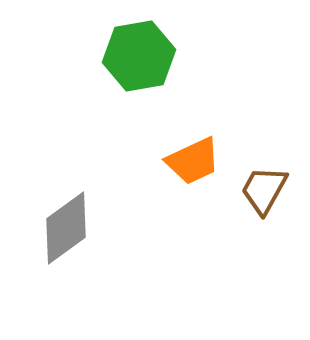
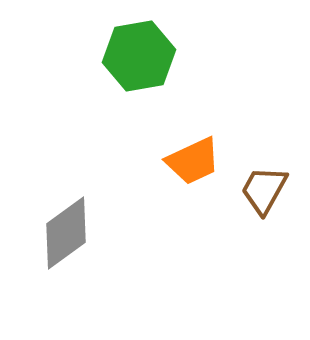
gray diamond: moved 5 px down
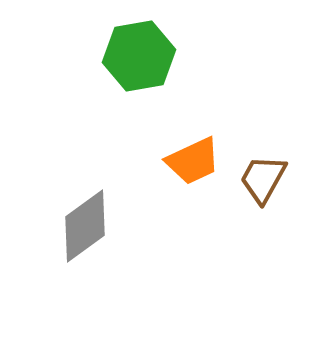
brown trapezoid: moved 1 px left, 11 px up
gray diamond: moved 19 px right, 7 px up
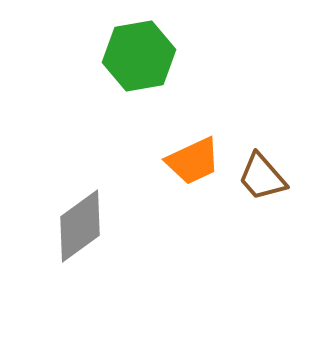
brown trapezoid: moved 1 px left, 2 px up; rotated 70 degrees counterclockwise
gray diamond: moved 5 px left
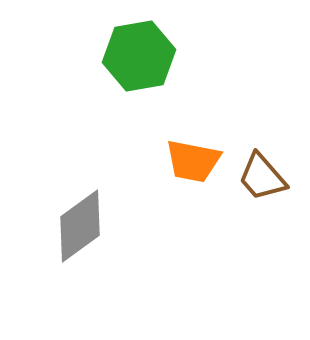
orange trapezoid: rotated 36 degrees clockwise
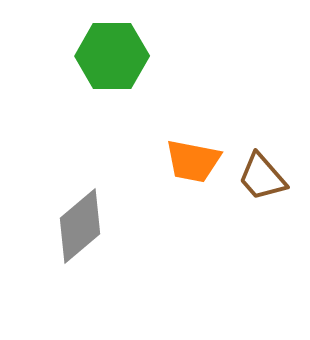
green hexagon: moved 27 px left; rotated 10 degrees clockwise
gray diamond: rotated 4 degrees counterclockwise
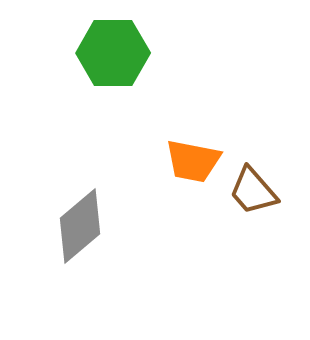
green hexagon: moved 1 px right, 3 px up
brown trapezoid: moved 9 px left, 14 px down
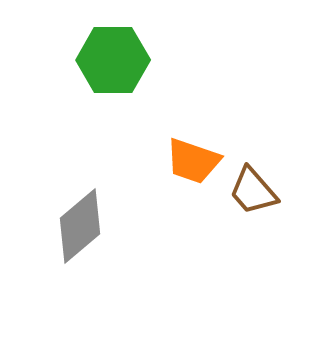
green hexagon: moved 7 px down
orange trapezoid: rotated 8 degrees clockwise
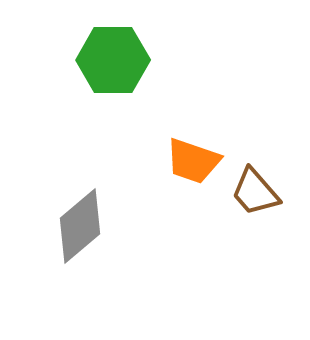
brown trapezoid: moved 2 px right, 1 px down
